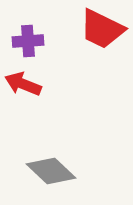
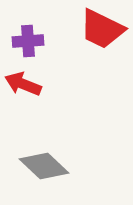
gray diamond: moved 7 px left, 5 px up
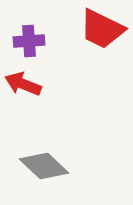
purple cross: moved 1 px right
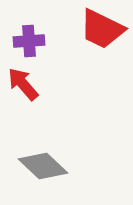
red arrow: rotated 27 degrees clockwise
gray diamond: moved 1 px left
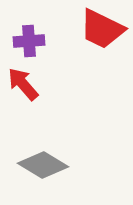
gray diamond: moved 1 px up; rotated 12 degrees counterclockwise
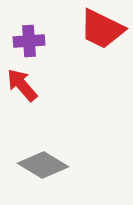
red arrow: moved 1 px left, 1 px down
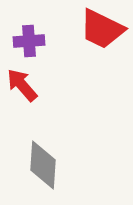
gray diamond: rotated 63 degrees clockwise
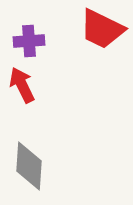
red arrow: rotated 15 degrees clockwise
gray diamond: moved 14 px left, 1 px down
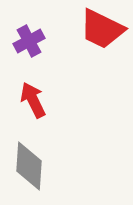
purple cross: rotated 24 degrees counterclockwise
red arrow: moved 11 px right, 15 px down
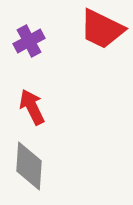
red arrow: moved 1 px left, 7 px down
